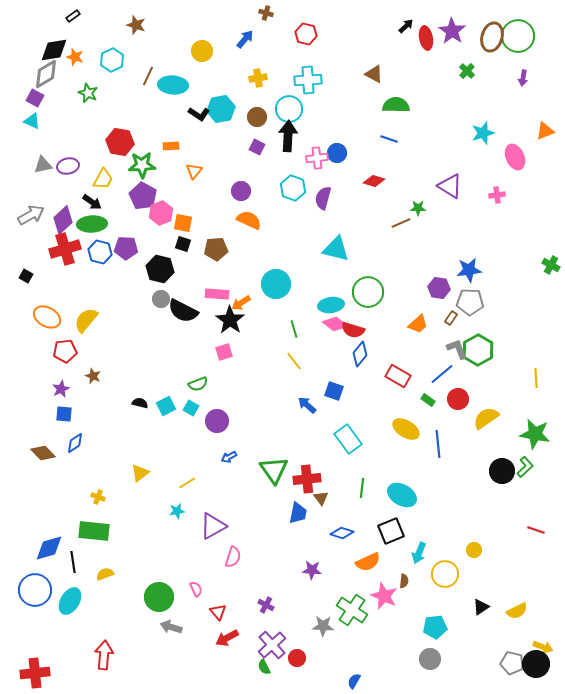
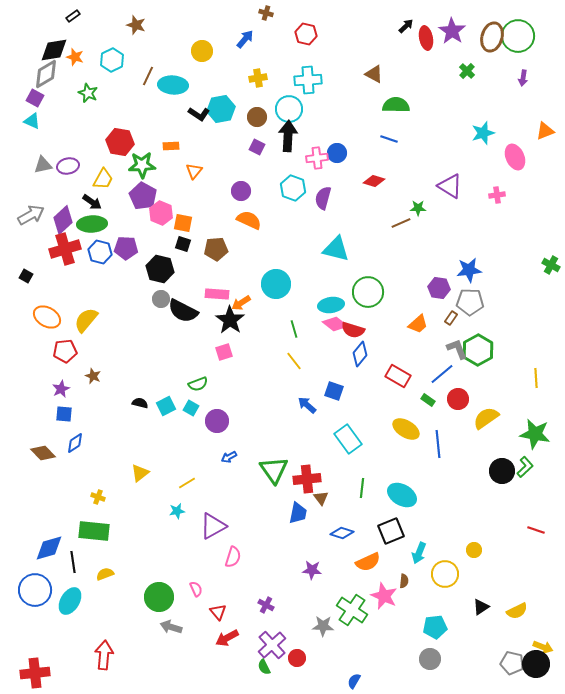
pink hexagon at (161, 213): rotated 15 degrees counterclockwise
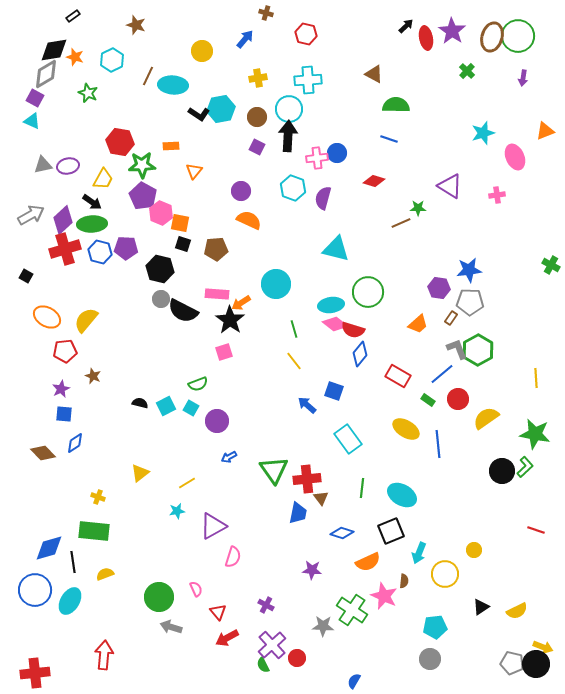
orange square at (183, 223): moved 3 px left
green semicircle at (264, 667): moved 1 px left, 2 px up
